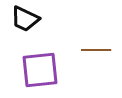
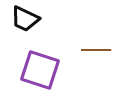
purple square: rotated 24 degrees clockwise
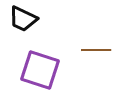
black trapezoid: moved 2 px left
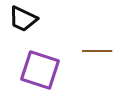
brown line: moved 1 px right, 1 px down
